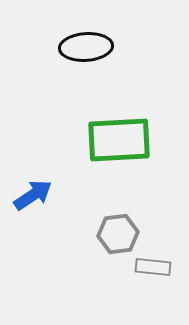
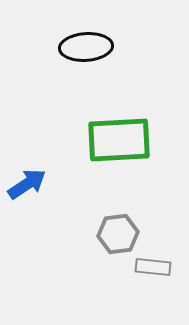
blue arrow: moved 6 px left, 11 px up
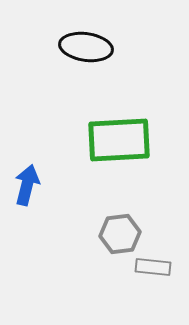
black ellipse: rotated 12 degrees clockwise
blue arrow: moved 1 px down; rotated 42 degrees counterclockwise
gray hexagon: moved 2 px right
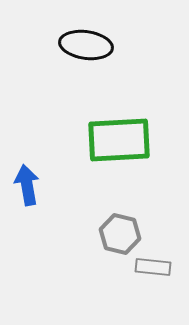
black ellipse: moved 2 px up
blue arrow: rotated 24 degrees counterclockwise
gray hexagon: rotated 21 degrees clockwise
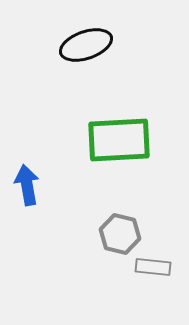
black ellipse: rotated 27 degrees counterclockwise
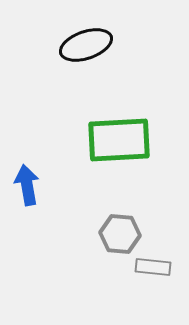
gray hexagon: rotated 9 degrees counterclockwise
